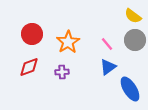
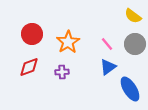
gray circle: moved 4 px down
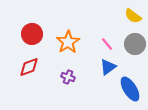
purple cross: moved 6 px right, 5 px down; rotated 24 degrees clockwise
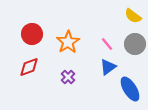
purple cross: rotated 24 degrees clockwise
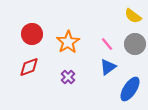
blue ellipse: rotated 65 degrees clockwise
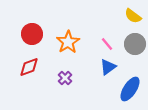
purple cross: moved 3 px left, 1 px down
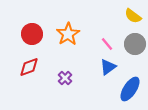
orange star: moved 8 px up
